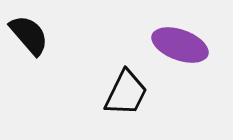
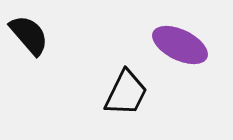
purple ellipse: rotated 6 degrees clockwise
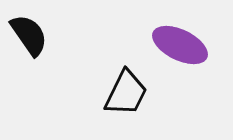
black semicircle: rotated 6 degrees clockwise
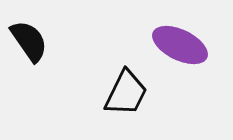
black semicircle: moved 6 px down
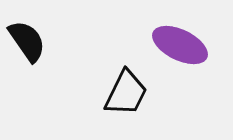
black semicircle: moved 2 px left
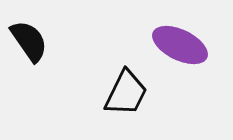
black semicircle: moved 2 px right
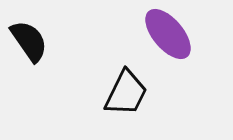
purple ellipse: moved 12 px left, 11 px up; rotated 24 degrees clockwise
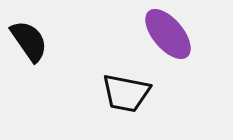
black trapezoid: rotated 75 degrees clockwise
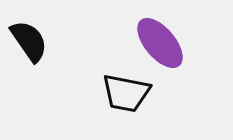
purple ellipse: moved 8 px left, 9 px down
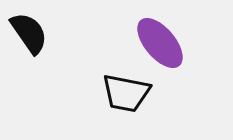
black semicircle: moved 8 px up
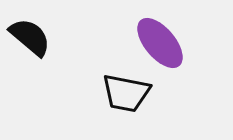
black semicircle: moved 1 px right, 4 px down; rotated 15 degrees counterclockwise
